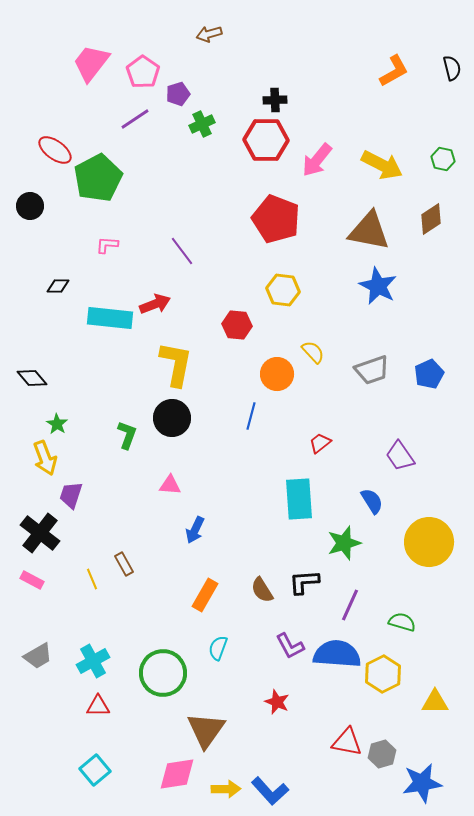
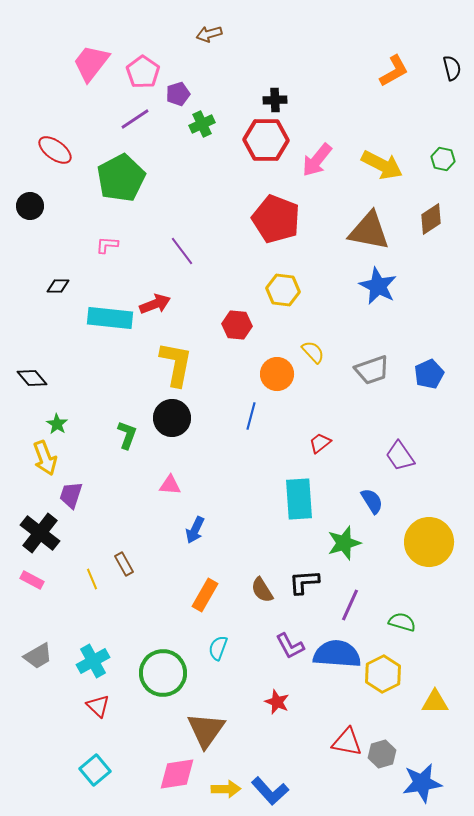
green pentagon at (98, 178): moved 23 px right
red triangle at (98, 706): rotated 45 degrees clockwise
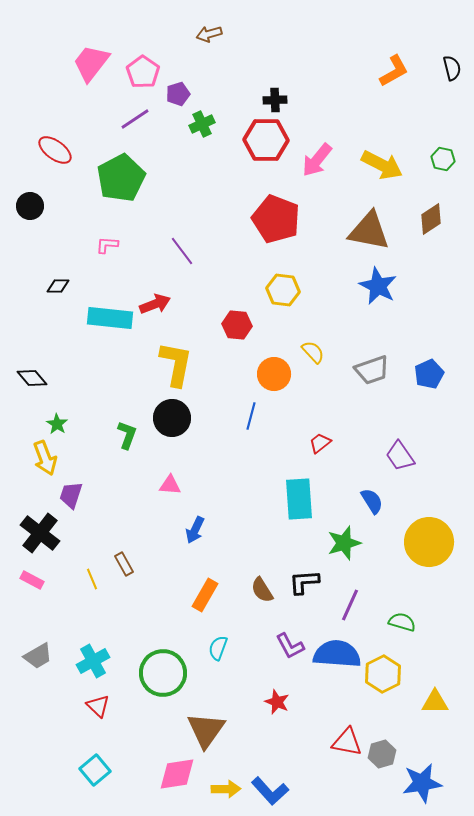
orange circle at (277, 374): moved 3 px left
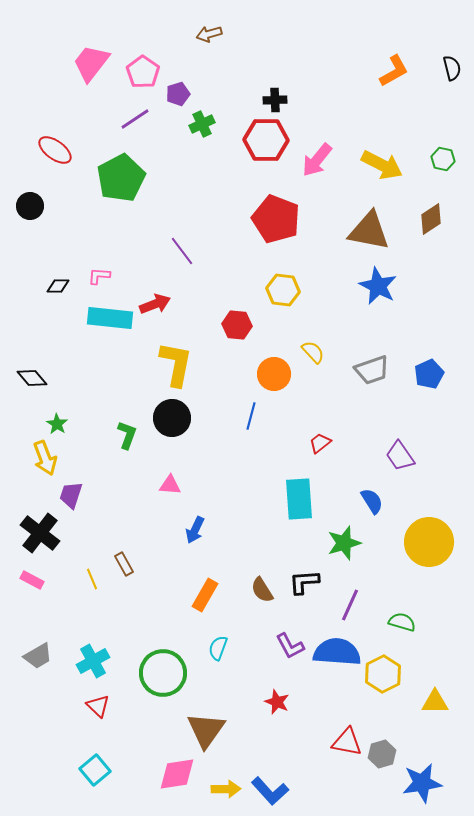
pink L-shape at (107, 245): moved 8 px left, 31 px down
blue semicircle at (337, 654): moved 2 px up
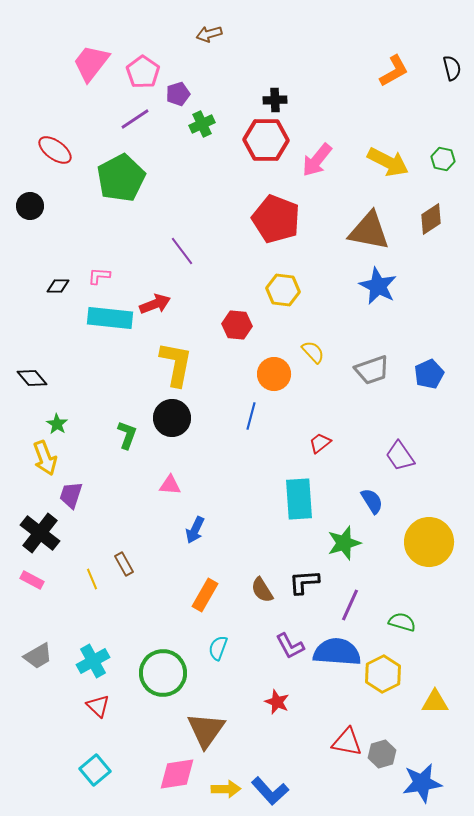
yellow arrow at (382, 165): moved 6 px right, 3 px up
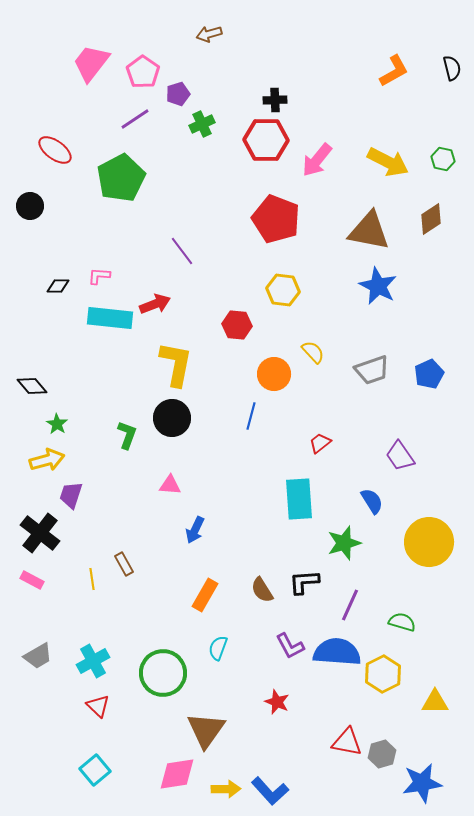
black diamond at (32, 378): moved 8 px down
yellow arrow at (45, 458): moved 2 px right, 2 px down; rotated 84 degrees counterclockwise
yellow line at (92, 579): rotated 15 degrees clockwise
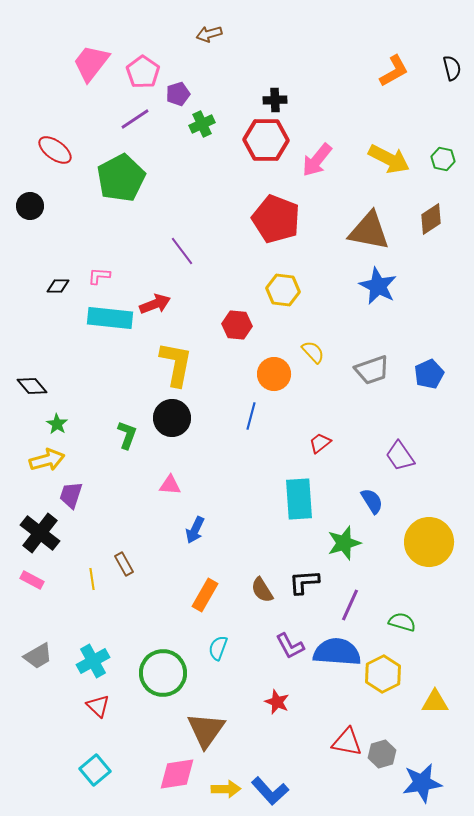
yellow arrow at (388, 162): moved 1 px right, 3 px up
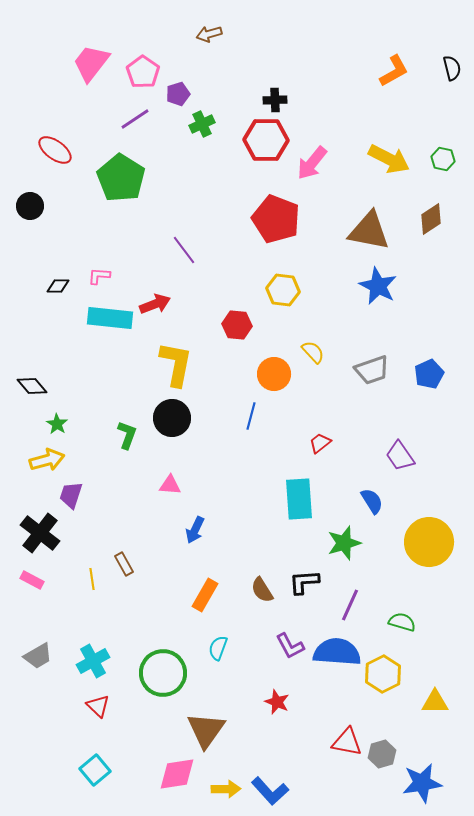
pink arrow at (317, 160): moved 5 px left, 3 px down
green pentagon at (121, 178): rotated 12 degrees counterclockwise
purple line at (182, 251): moved 2 px right, 1 px up
